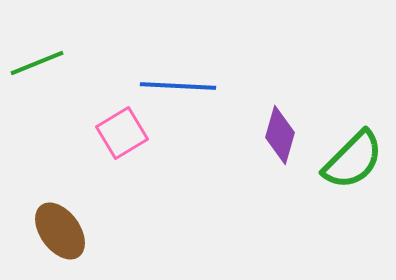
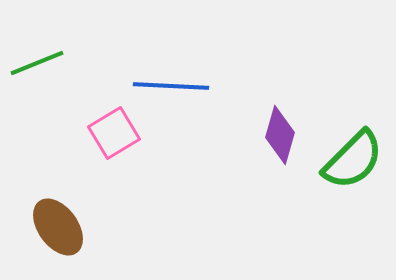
blue line: moved 7 px left
pink square: moved 8 px left
brown ellipse: moved 2 px left, 4 px up
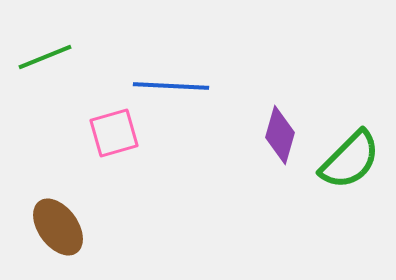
green line: moved 8 px right, 6 px up
pink square: rotated 15 degrees clockwise
green semicircle: moved 3 px left
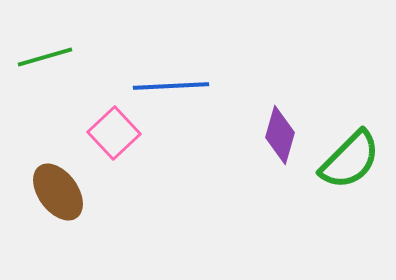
green line: rotated 6 degrees clockwise
blue line: rotated 6 degrees counterclockwise
pink square: rotated 27 degrees counterclockwise
brown ellipse: moved 35 px up
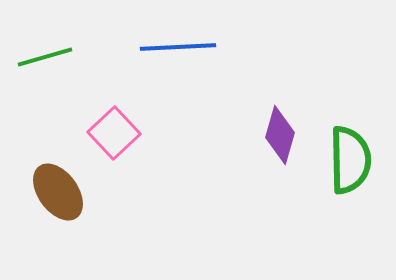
blue line: moved 7 px right, 39 px up
green semicircle: rotated 46 degrees counterclockwise
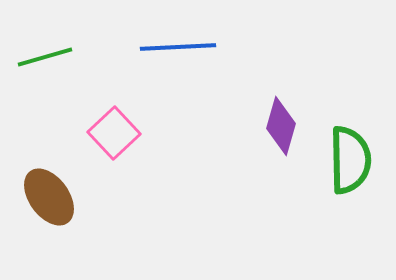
purple diamond: moved 1 px right, 9 px up
brown ellipse: moved 9 px left, 5 px down
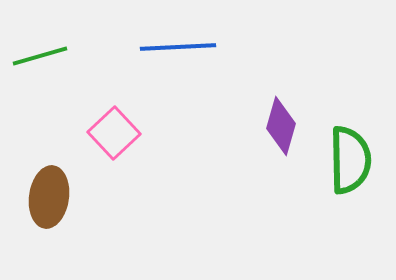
green line: moved 5 px left, 1 px up
brown ellipse: rotated 44 degrees clockwise
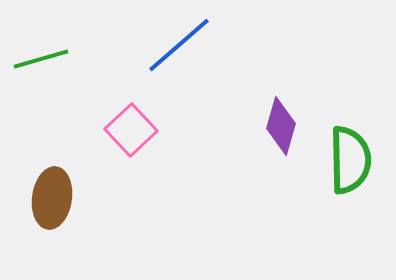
blue line: moved 1 px right, 2 px up; rotated 38 degrees counterclockwise
green line: moved 1 px right, 3 px down
pink square: moved 17 px right, 3 px up
brown ellipse: moved 3 px right, 1 px down
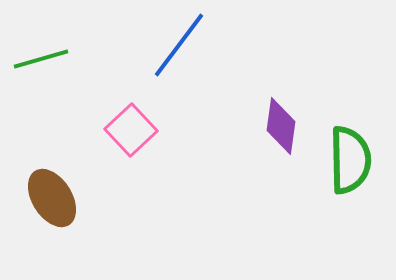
blue line: rotated 12 degrees counterclockwise
purple diamond: rotated 8 degrees counterclockwise
brown ellipse: rotated 40 degrees counterclockwise
